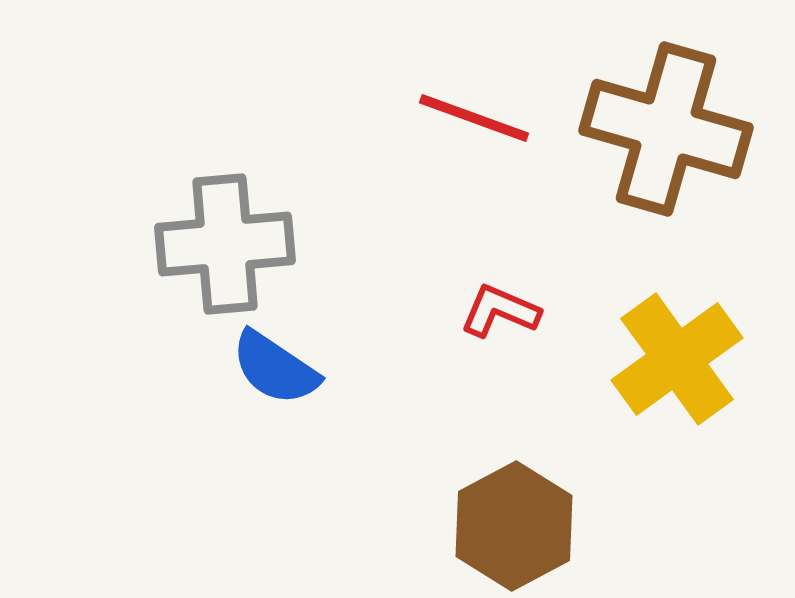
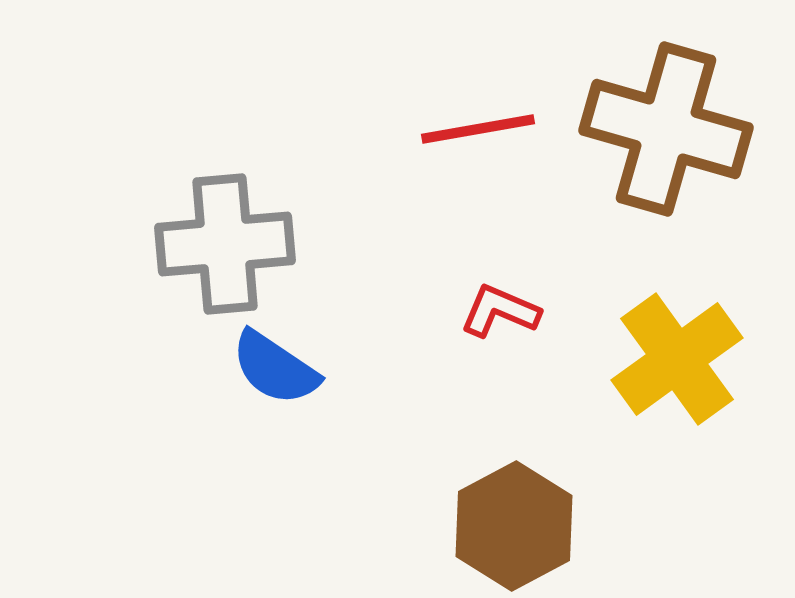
red line: moved 4 px right, 11 px down; rotated 30 degrees counterclockwise
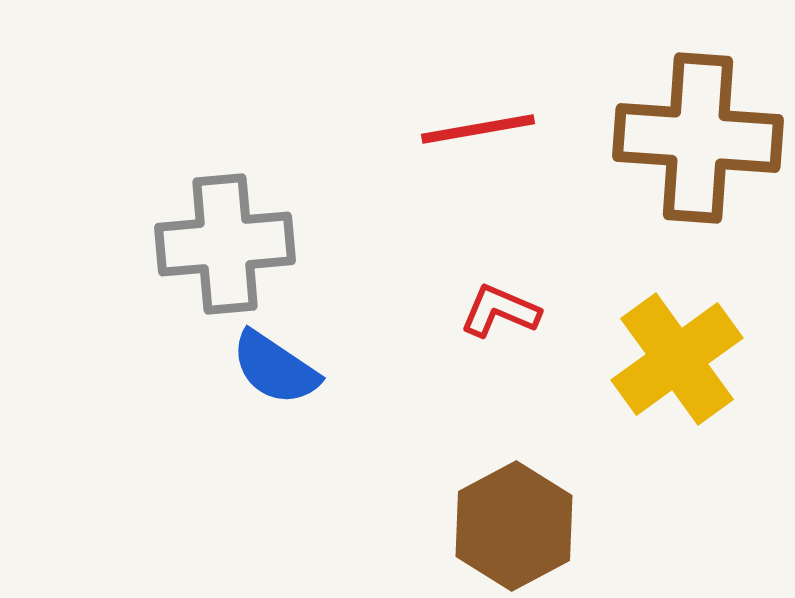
brown cross: moved 32 px right, 9 px down; rotated 12 degrees counterclockwise
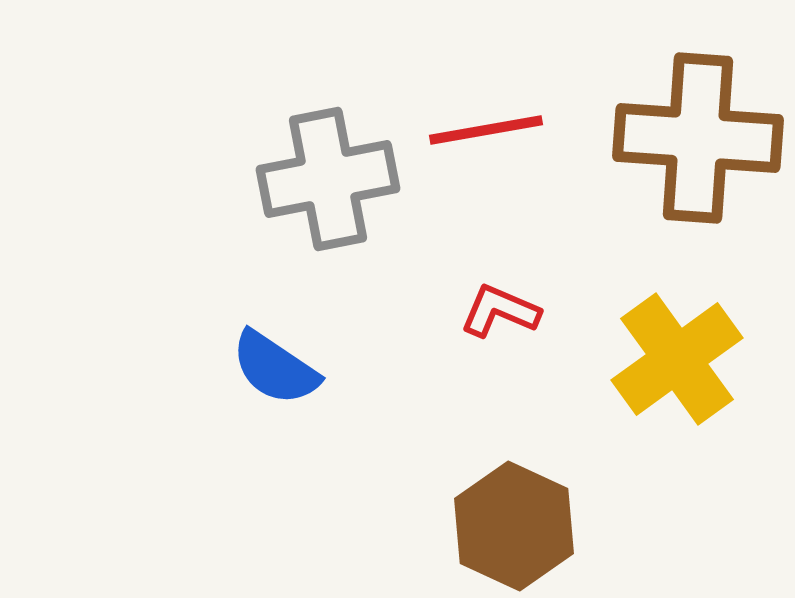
red line: moved 8 px right, 1 px down
gray cross: moved 103 px right, 65 px up; rotated 6 degrees counterclockwise
brown hexagon: rotated 7 degrees counterclockwise
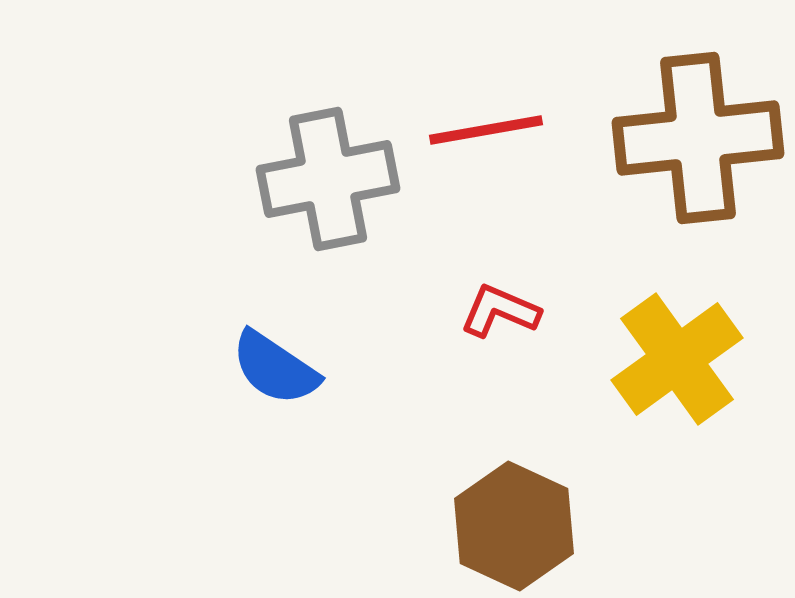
brown cross: rotated 10 degrees counterclockwise
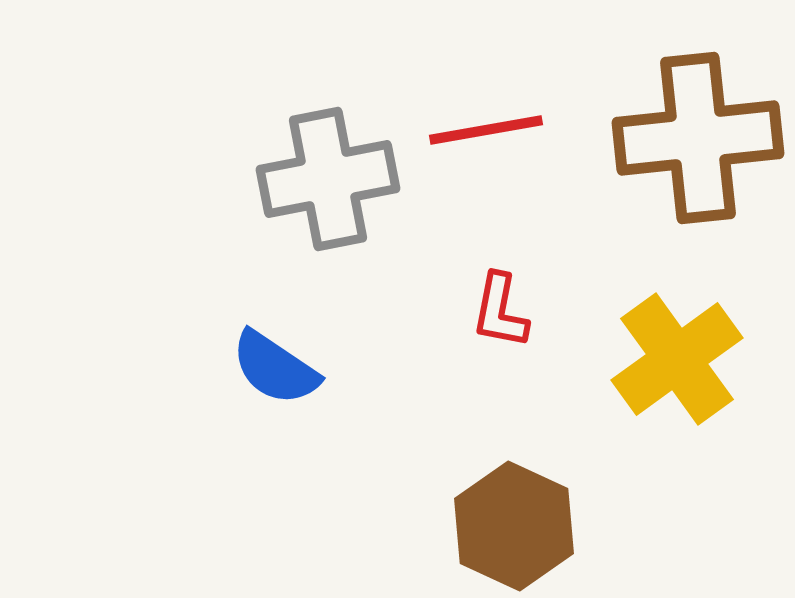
red L-shape: rotated 102 degrees counterclockwise
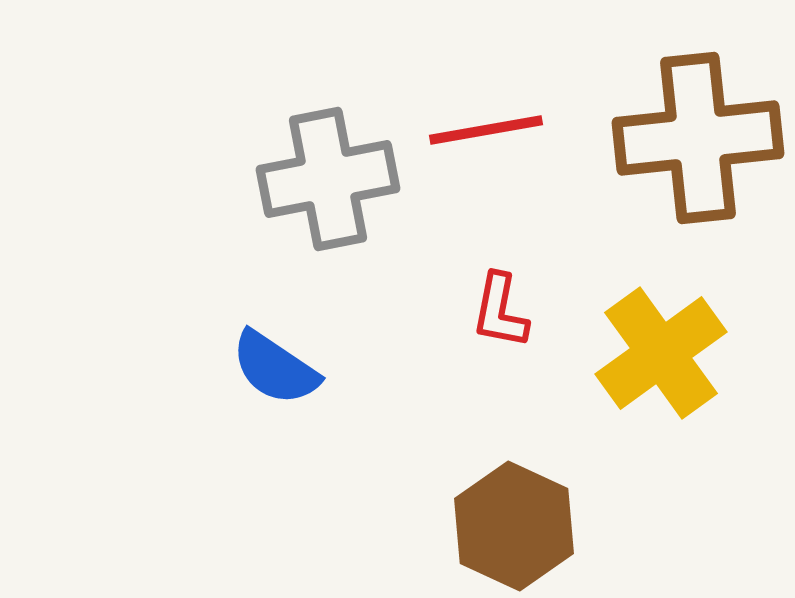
yellow cross: moved 16 px left, 6 px up
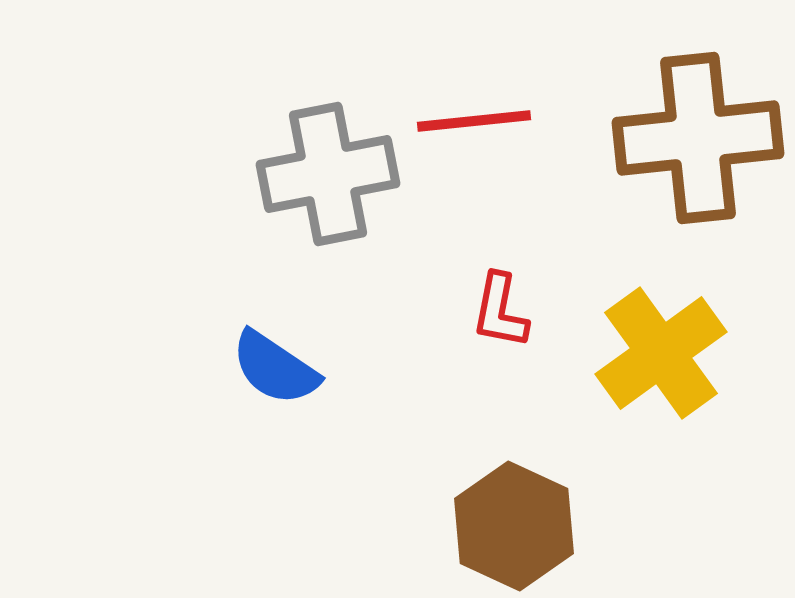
red line: moved 12 px left, 9 px up; rotated 4 degrees clockwise
gray cross: moved 5 px up
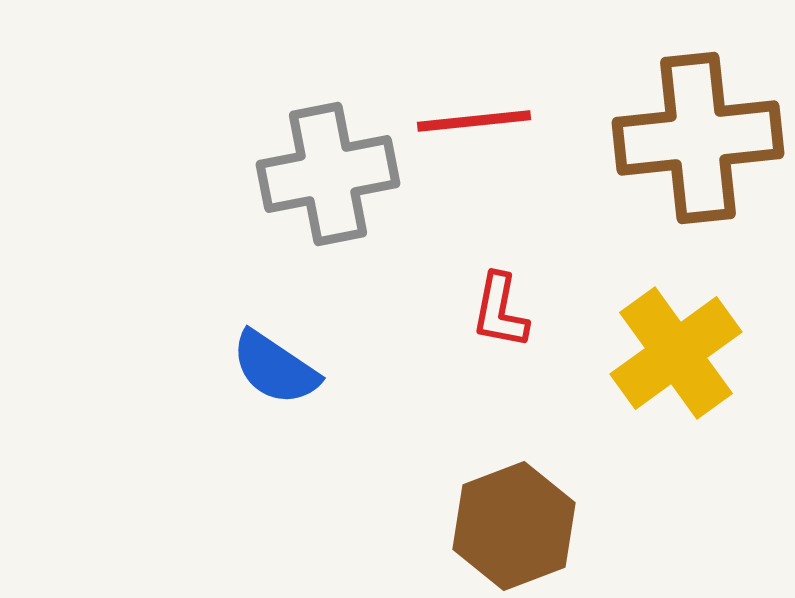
yellow cross: moved 15 px right
brown hexagon: rotated 14 degrees clockwise
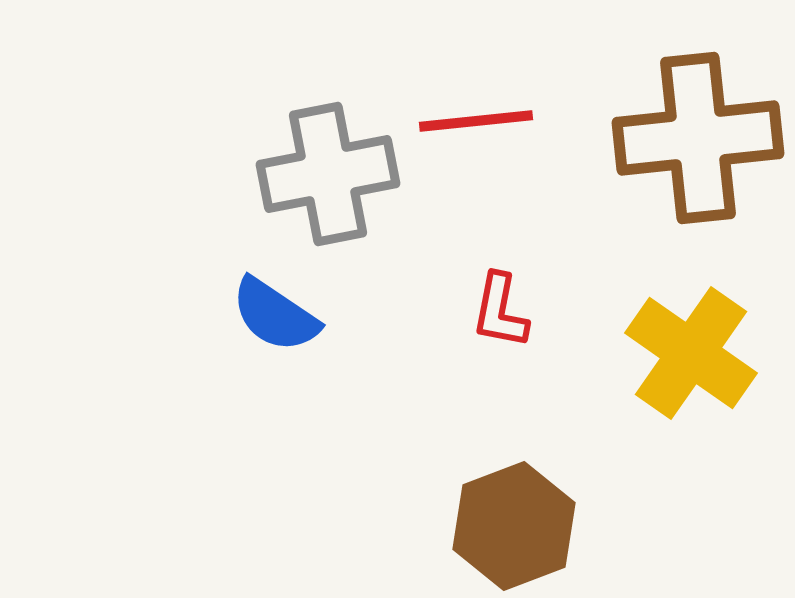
red line: moved 2 px right
yellow cross: moved 15 px right; rotated 19 degrees counterclockwise
blue semicircle: moved 53 px up
